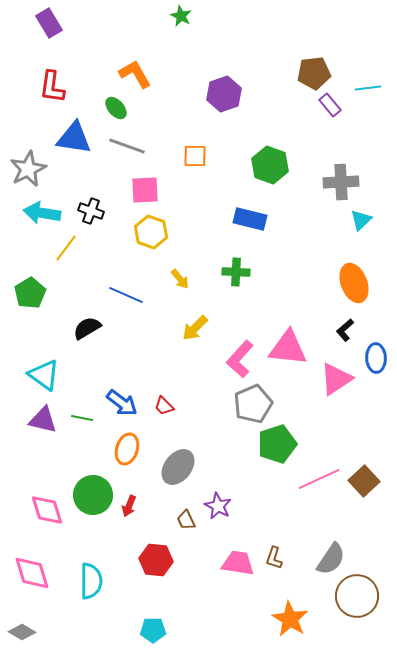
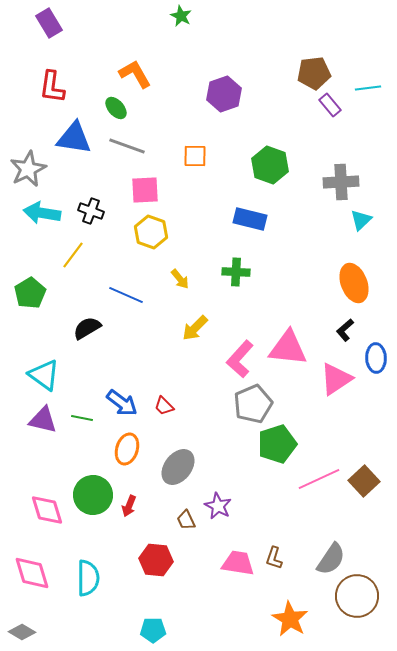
yellow line at (66, 248): moved 7 px right, 7 px down
cyan semicircle at (91, 581): moved 3 px left, 3 px up
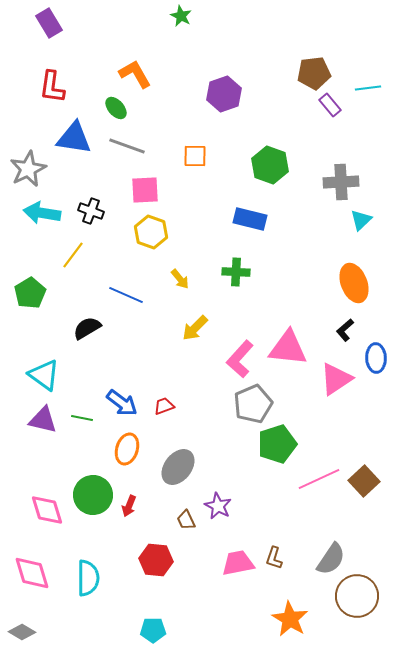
red trapezoid at (164, 406): rotated 115 degrees clockwise
pink trapezoid at (238, 563): rotated 20 degrees counterclockwise
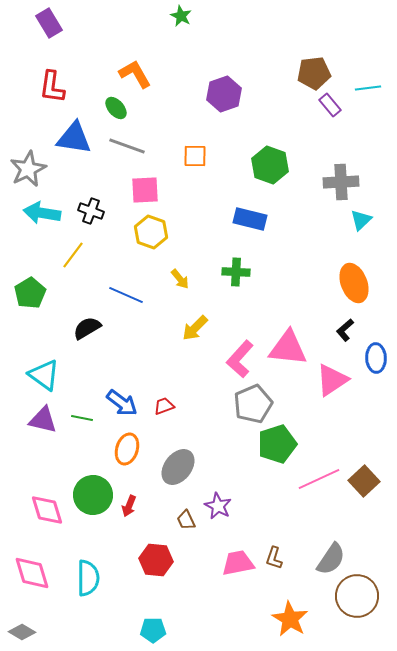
pink triangle at (336, 379): moved 4 px left, 1 px down
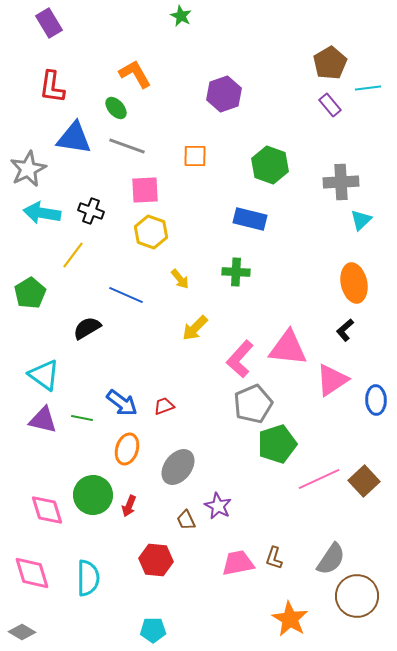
brown pentagon at (314, 73): moved 16 px right, 10 px up; rotated 24 degrees counterclockwise
orange ellipse at (354, 283): rotated 9 degrees clockwise
blue ellipse at (376, 358): moved 42 px down
